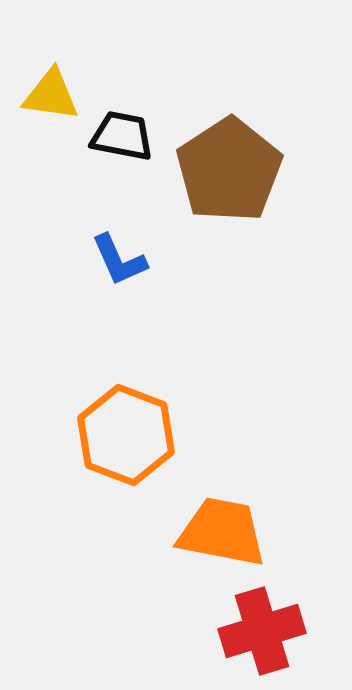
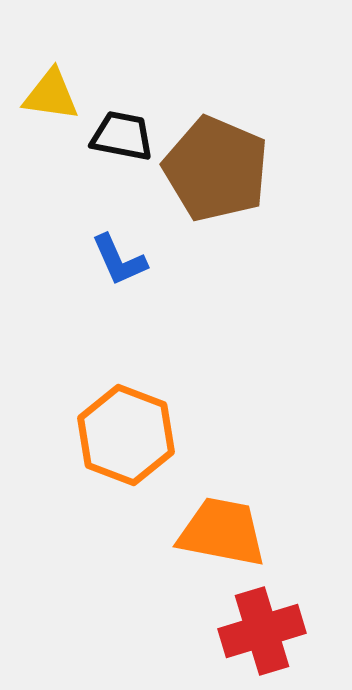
brown pentagon: moved 13 px left, 1 px up; rotated 16 degrees counterclockwise
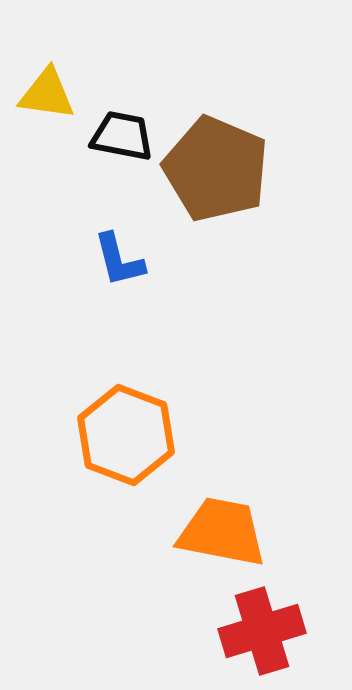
yellow triangle: moved 4 px left, 1 px up
blue L-shape: rotated 10 degrees clockwise
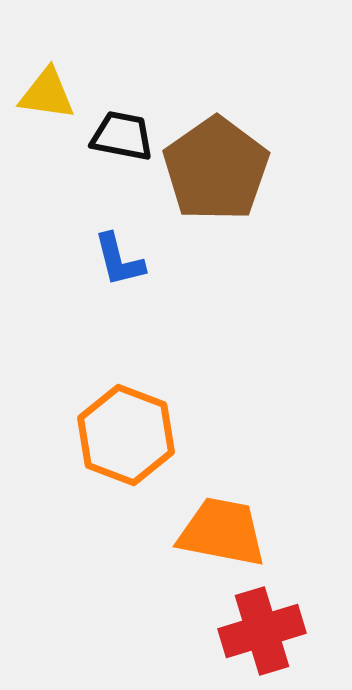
brown pentagon: rotated 14 degrees clockwise
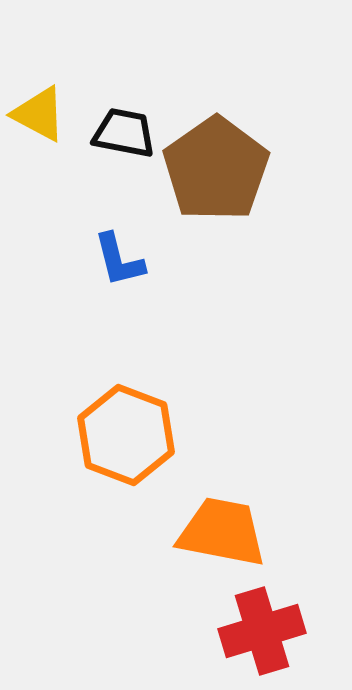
yellow triangle: moved 8 px left, 20 px down; rotated 20 degrees clockwise
black trapezoid: moved 2 px right, 3 px up
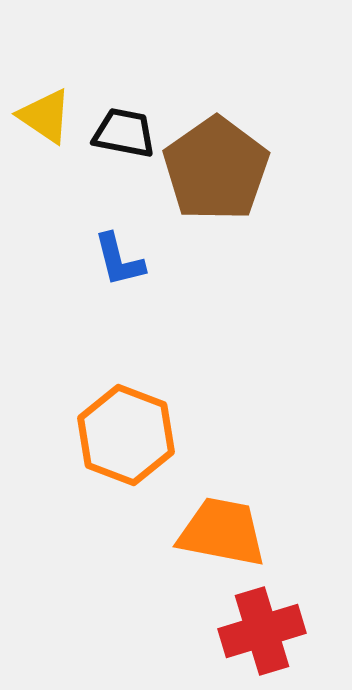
yellow triangle: moved 6 px right, 2 px down; rotated 6 degrees clockwise
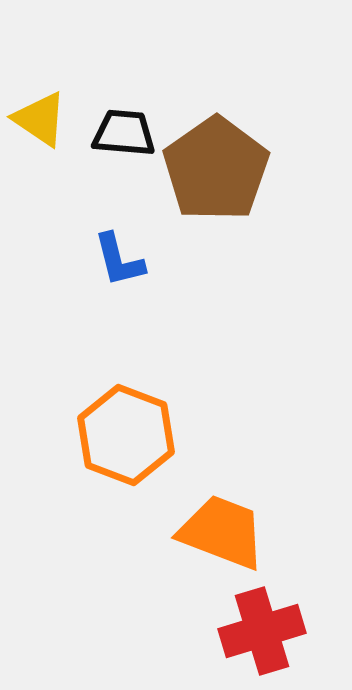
yellow triangle: moved 5 px left, 3 px down
black trapezoid: rotated 6 degrees counterclockwise
orange trapezoid: rotated 10 degrees clockwise
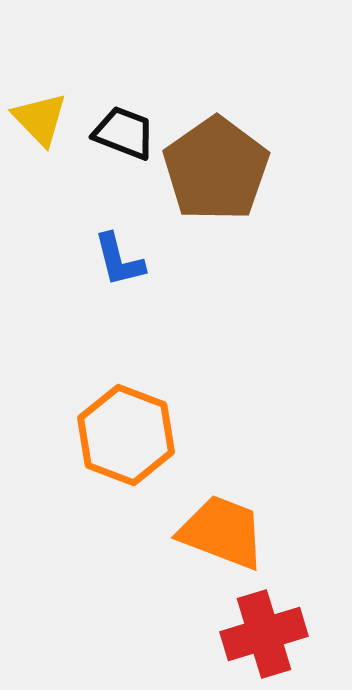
yellow triangle: rotated 12 degrees clockwise
black trapezoid: rotated 16 degrees clockwise
red cross: moved 2 px right, 3 px down
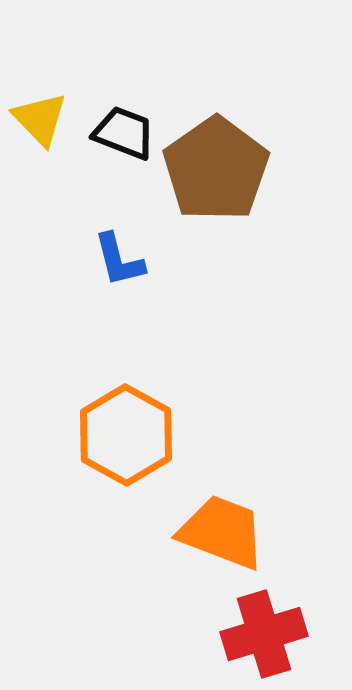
orange hexagon: rotated 8 degrees clockwise
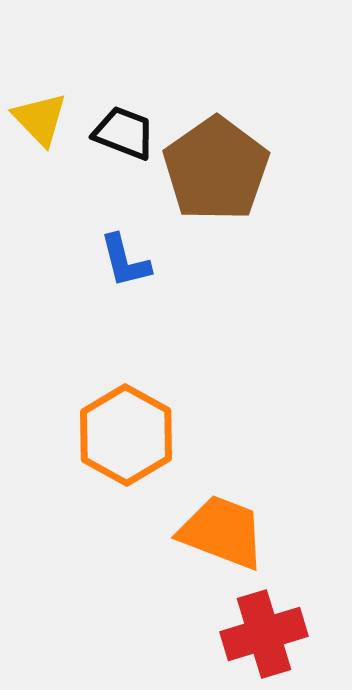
blue L-shape: moved 6 px right, 1 px down
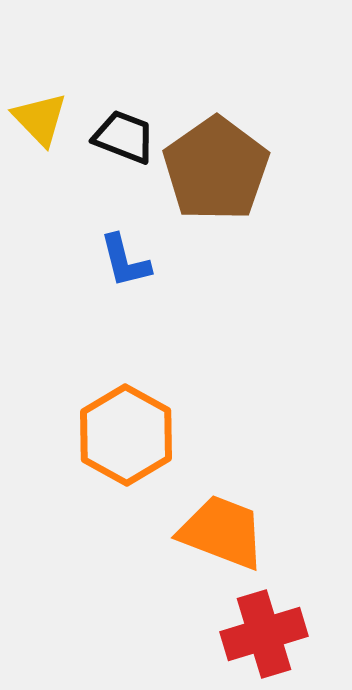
black trapezoid: moved 4 px down
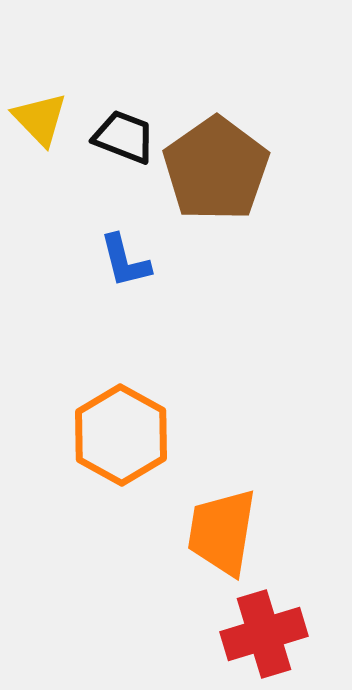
orange hexagon: moved 5 px left
orange trapezoid: rotated 102 degrees counterclockwise
